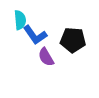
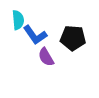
cyan semicircle: moved 2 px left
black pentagon: moved 2 px up
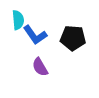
purple semicircle: moved 6 px left, 10 px down
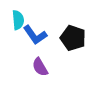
black pentagon: rotated 15 degrees clockwise
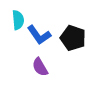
blue L-shape: moved 4 px right
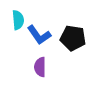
black pentagon: rotated 10 degrees counterclockwise
purple semicircle: rotated 30 degrees clockwise
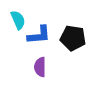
cyan semicircle: rotated 18 degrees counterclockwise
blue L-shape: rotated 60 degrees counterclockwise
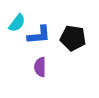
cyan semicircle: moved 1 px left, 3 px down; rotated 60 degrees clockwise
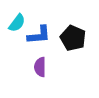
black pentagon: rotated 15 degrees clockwise
